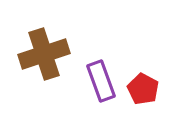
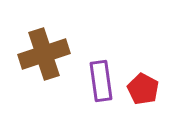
purple rectangle: rotated 12 degrees clockwise
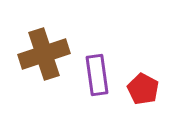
purple rectangle: moved 4 px left, 6 px up
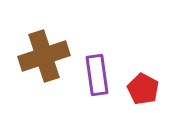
brown cross: moved 2 px down
